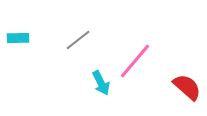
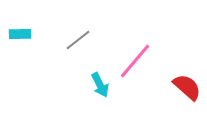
cyan rectangle: moved 2 px right, 4 px up
cyan arrow: moved 1 px left, 2 px down
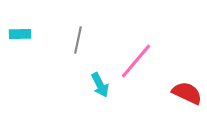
gray line: rotated 40 degrees counterclockwise
pink line: moved 1 px right
red semicircle: moved 6 px down; rotated 16 degrees counterclockwise
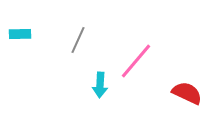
gray line: rotated 12 degrees clockwise
cyan arrow: rotated 30 degrees clockwise
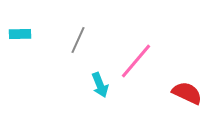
cyan arrow: rotated 25 degrees counterclockwise
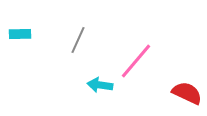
cyan arrow: rotated 120 degrees clockwise
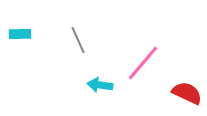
gray line: rotated 48 degrees counterclockwise
pink line: moved 7 px right, 2 px down
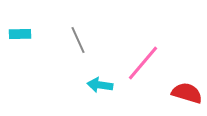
red semicircle: rotated 8 degrees counterclockwise
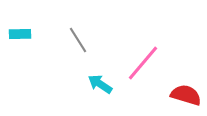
gray line: rotated 8 degrees counterclockwise
cyan arrow: moved 1 px up; rotated 25 degrees clockwise
red semicircle: moved 1 px left, 2 px down
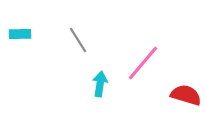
cyan arrow: rotated 65 degrees clockwise
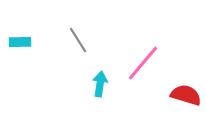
cyan rectangle: moved 8 px down
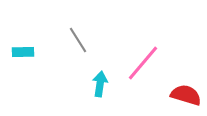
cyan rectangle: moved 3 px right, 10 px down
